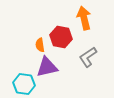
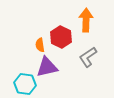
orange arrow: moved 2 px right, 2 px down; rotated 15 degrees clockwise
red hexagon: rotated 15 degrees clockwise
cyan hexagon: moved 1 px right
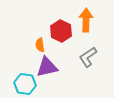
red hexagon: moved 6 px up
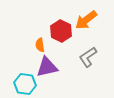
orange arrow: rotated 130 degrees counterclockwise
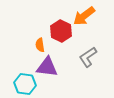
orange arrow: moved 2 px left, 4 px up
purple triangle: rotated 20 degrees clockwise
